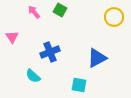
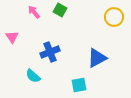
cyan square: rotated 21 degrees counterclockwise
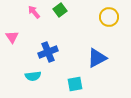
green square: rotated 24 degrees clockwise
yellow circle: moved 5 px left
blue cross: moved 2 px left
cyan semicircle: rotated 49 degrees counterclockwise
cyan square: moved 4 px left, 1 px up
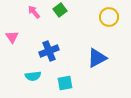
blue cross: moved 1 px right, 1 px up
cyan square: moved 10 px left, 1 px up
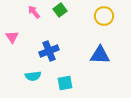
yellow circle: moved 5 px left, 1 px up
blue triangle: moved 3 px right, 3 px up; rotated 30 degrees clockwise
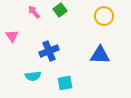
pink triangle: moved 1 px up
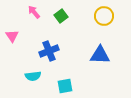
green square: moved 1 px right, 6 px down
cyan square: moved 3 px down
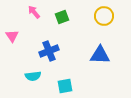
green square: moved 1 px right, 1 px down; rotated 16 degrees clockwise
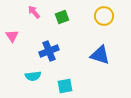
blue triangle: rotated 15 degrees clockwise
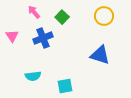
green square: rotated 24 degrees counterclockwise
blue cross: moved 6 px left, 13 px up
